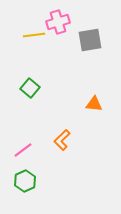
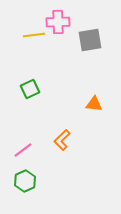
pink cross: rotated 15 degrees clockwise
green square: moved 1 px down; rotated 24 degrees clockwise
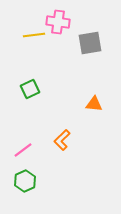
pink cross: rotated 10 degrees clockwise
gray square: moved 3 px down
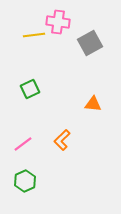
gray square: rotated 20 degrees counterclockwise
orange triangle: moved 1 px left
pink line: moved 6 px up
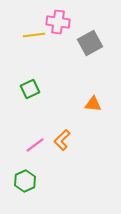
pink line: moved 12 px right, 1 px down
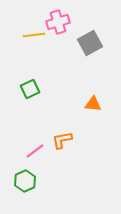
pink cross: rotated 25 degrees counterclockwise
orange L-shape: rotated 35 degrees clockwise
pink line: moved 6 px down
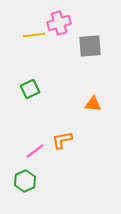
pink cross: moved 1 px right, 1 px down
gray square: moved 3 px down; rotated 25 degrees clockwise
